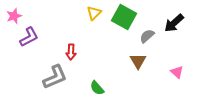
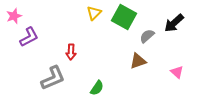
brown triangle: rotated 42 degrees clockwise
gray L-shape: moved 2 px left, 1 px down
green semicircle: rotated 105 degrees counterclockwise
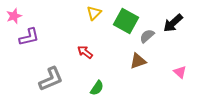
green square: moved 2 px right, 4 px down
black arrow: moved 1 px left
purple L-shape: rotated 15 degrees clockwise
red arrow: moved 14 px right; rotated 126 degrees clockwise
pink triangle: moved 3 px right
gray L-shape: moved 2 px left, 1 px down
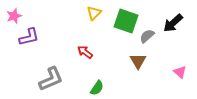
green square: rotated 10 degrees counterclockwise
brown triangle: rotated 42 degrees counterclockwise
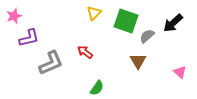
purple L-shape: moved 1 px down
gray L-shape: moved 16 px up
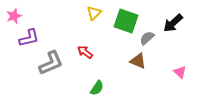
gray semicircle: moved 2 px down
brown triangle: rotated 36 degrees counterclockwise
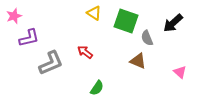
yellow triangle: rotated 42 degrees counterclockwise
gray semicircle: rotated 70 degrees counterclockwise
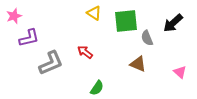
green square: rotated 25 degrees counterclockwise
brown triangle: moved 3 px down
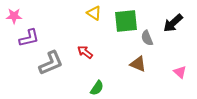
pink star: rotated 21 degrees clockwise
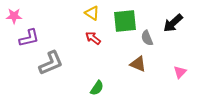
yellow triangle: moved 2 px left
green square: moved 1 px left
red arrow: moved 8 px right, 14 px up
pink triangle: rotated 32 degrees clockwise
